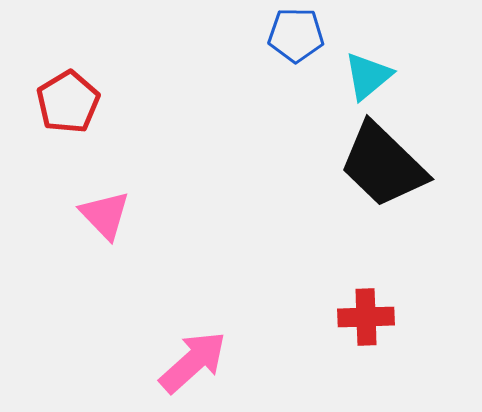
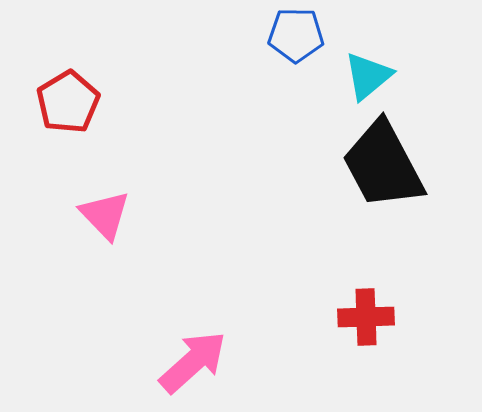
black trapezoid: rotated 18 degrees clockwise
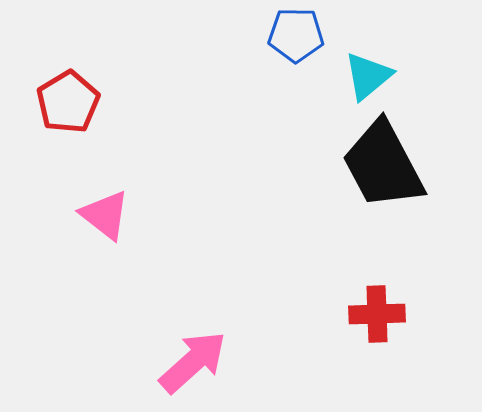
pink triangle: rotated 8 degrees counterclockwise
red cross: moved 11 px right, 3 px up
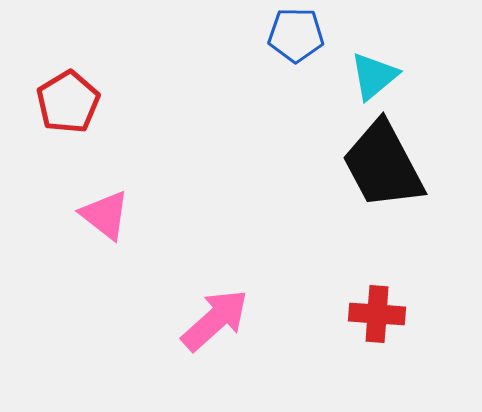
cyan triangle: moved 6 px right
red cross: rotated 6 degrees clockwise
pink arrow: moved 22 px right, 42 px up
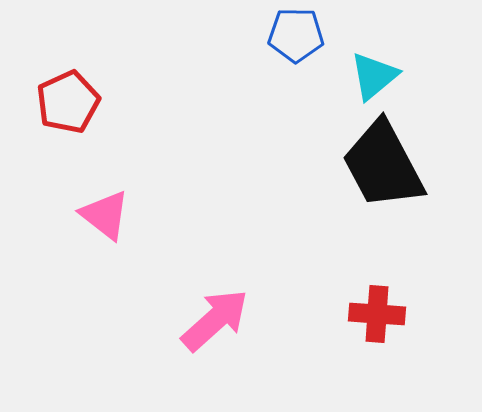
red pentagon: rotated 6 degrees clockwise
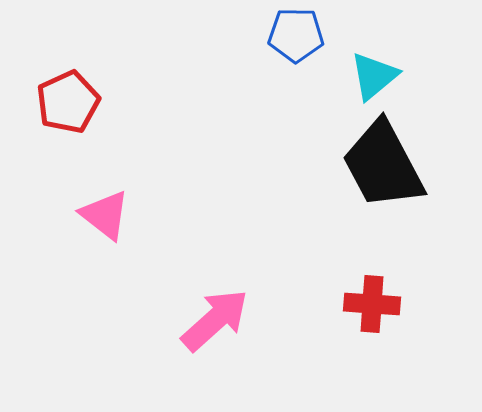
red cross: moved 5 px left, 10 px up
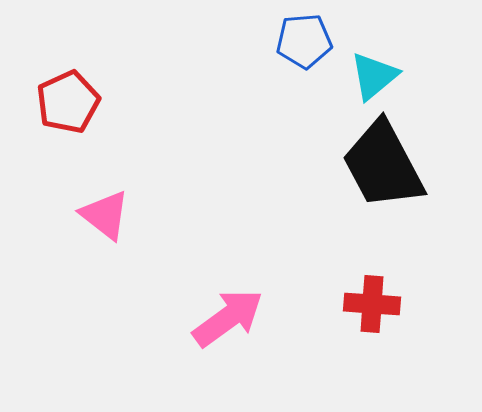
blue pentagon: moved 8 px right, 6 px down; rotated 6 degrees counterclockwise
pink arrow: moved 13 px right, 2 px up; rotated 6 degrees clockwise
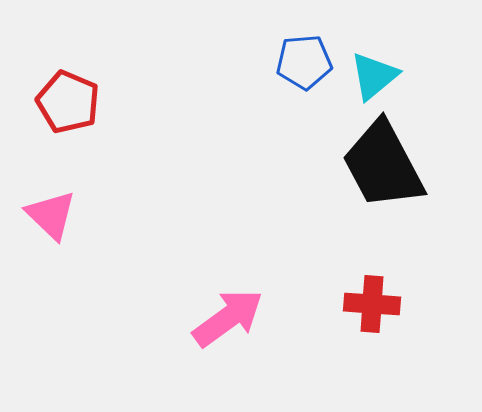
blue pentagon: moved 21 px down
red pentagon: rotated 24 degrees counterclockwise
pink triangle: moved 54 px left; rotated 6 degrees clockwise
